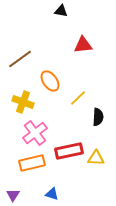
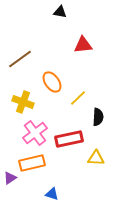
black triangle: moved 1 px left, 1 px down
orange ellipse: moved 2 px right, 1 px down
red rectangle: moved 12 px up
purple triangle: moved 3 px left, 17 px up; rotated 24 degrees clockwise
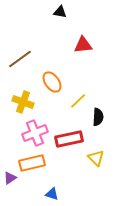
yellow line: moved 3 px down
pink cross: rotated 15 degrees clockwise
yellow triangle: rotated 42 degrees clockwise
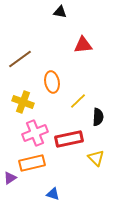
orange ellipse: rotated 25 degrees clockwise
blue triangle: moved 1 px right
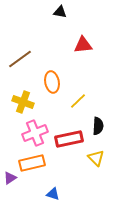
black semicircle: moved 9 px down
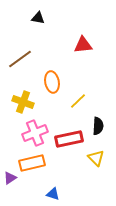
black triangle: moved 22 px left, 6 px down
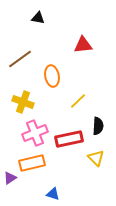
orange ellipse: moved 6 px up
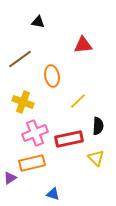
black triangle: moved 4 px down
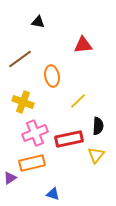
yellow triangle: moved 3 px up; rotated 24 degrees clockwise
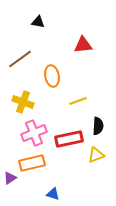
yellow line: rotated 24 degrees clockwise
pink cross: moved 1 px left
yellow triangle: rotated 30 degrees clockwise
